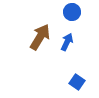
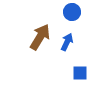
blue square: moved 3 px right, 9 px up; rotated 35 degrees counterclockwise
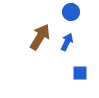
blue circle: moved 1 px left
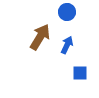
blue circle: moved 4 px left
blue arrow: moved 3 px down
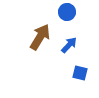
blue arrow: moved 2 px right; rotated 18 degrees clockwise
blue square: rotated 14 degrees clockwise
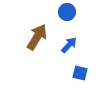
brown arrow: moved 3 px left
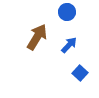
blue square: rotated 28 degrees clockwise
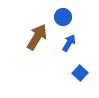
blue circle: moved 4 px left, 5 px down
blue arrow: moved 2 px up; rotated 12 degrees counterclockwise
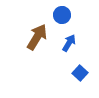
blue circle: moved 1 px left, 2 px up
